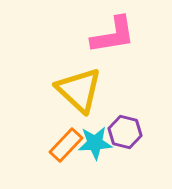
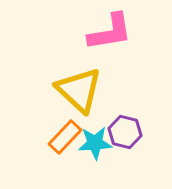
pink L-shape: moved 3 px left, 3 px up
orange rectangle: moved 1 px left, 8 px up
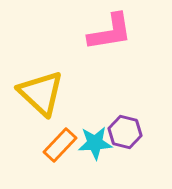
yellow triangle: moved 38 px left, 3 px down
orange rectangle: moved 5 px left, 8 px down
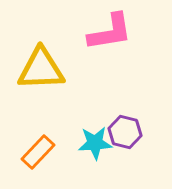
yellow triangle: moved 24 px up; rotated 45 degrees counterclockwise
orange rectangle: moved 22 px left, 7 px down
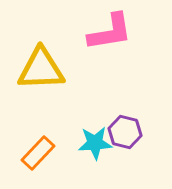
orange rectangle: moved 1 px down
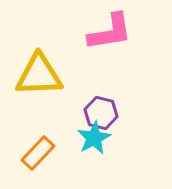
yellow triangle: moved 2 px left, 6 px down
purple hexagon: moved 24 px left, 19 px up
cyan star: moved 1 px left, 5 px up; rotated 24 degrees counterclockwise
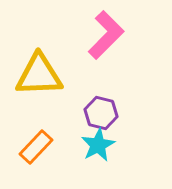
pink L-shape: moved 4 px left, 3 px down; rotated 36 degrees counterclockwise
cyan star: moved 4 px right, 7 px down
orange rectangle: moved 2 px left, 6 px up
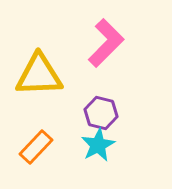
pink L-shape: moved 8 px down
